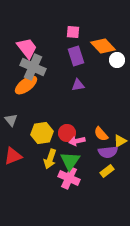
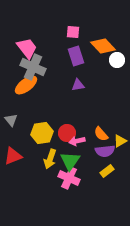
purple semicircle: moved 3 px left, 1 px up
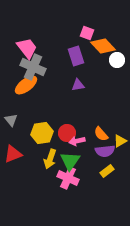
pink square: moved 14 px right, 1 px down; rotated 16 degrees clockwise
red triangle: moved 2 px up
pink cross: moved 1 px left
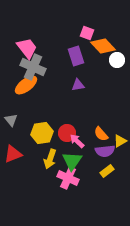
pink arrow: rotated 56 degrees clockwise
green triangle: moved 2 px right
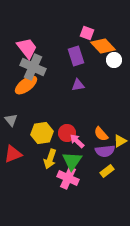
white circle: moved 3 px left
